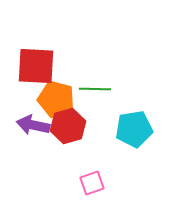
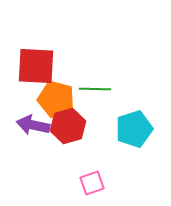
cyan pentagon: rotated 9 degrees counterclockwise
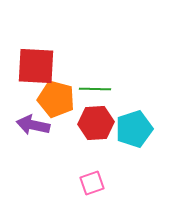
red hexagon: moved 28 px right, 3 px up; rotated 12 degrees clockwise
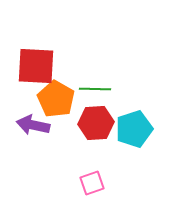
orange pentagon: rotated 15 degrees clockwise
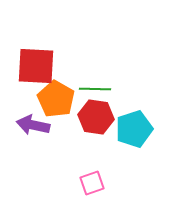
red hexagon: moved 6 px up; rotated 12 degrees clockwise
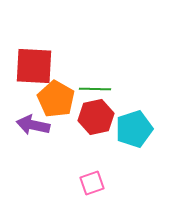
red square: moved 2 px left
red hexagon: rotated 20 degrees counterclockwise
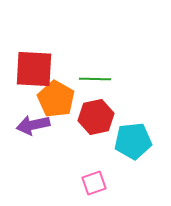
red square: moved 3 px down
green line: moved 10 px up
purple arrow: rotated 24 degrees counterclockwise
cyan pentagon: moved 1 px left, 12 px down; rotated 12 degrees clockwise
pink square: moved 2 px right
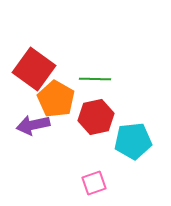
red square: rotated 33 degrees clockwise
